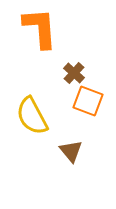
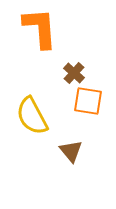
orange square: rotated 12 degrees counterclockwise
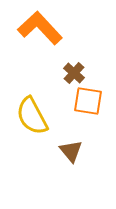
orange L-shape: rotated 39 degrees counterclockwise
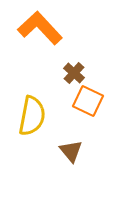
orange square: rotated 16 degrees clockwise
yellow semicircle: rotated 141 degrees counterclockwise
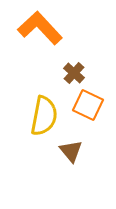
orange square: moved 4 px down
yellow semicircle: moved 12 px right
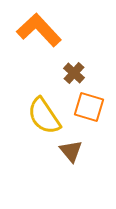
orange L-shape: moved 1 px left, 2 px down
orange square: moved 1 px right, 2 px down; rotated 8 degrees counterclockwise
yellow semicircle: rotated 135 degrees clockwise
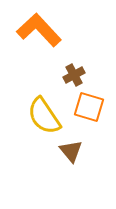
brown cross: moved 2 px down; rotated 20 degrees clockwise
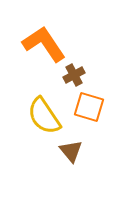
orange L-shape: moved 5 px right, 14 px down; rotated 9 degrees clockwise
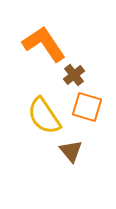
brown cross: rotated 10 degrees counterclockwise
orange square: moved 2 px left
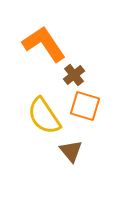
orange square: moved 2 px left, 1 px up
